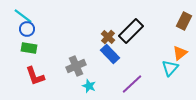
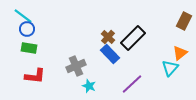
black rectangle: moved 2 px right, 7 px down
red L-shape: rotated 65 degrees counterclockwise
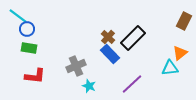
cyan line: moved 5 px left
cyan triangle: rotated 42 degrees clockwise
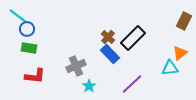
cyan star: rotated 16 degrees clockwise
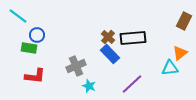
blue circle: moved 10 px right, 6 px down
black rectangle: rotated 40 degrees clockwise
cyan star: rotated 16 degrees counterclockwise
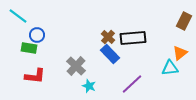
gray cross: rotated 24 degrees counterclockwise
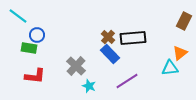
purple line: moved 5 px left, 3 px up; rotated 10 degrees clockwise
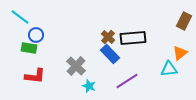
cyan line: moved 2 px right, 1 px down
blue circle: moved 1 px left
cyan triangle: moved 1 px left, 1 px down
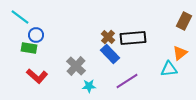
red L-shape: moved 2 px right; rotated 35 degrees clockwise
cyan star: rotated 24 degrees counterclockwise
